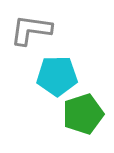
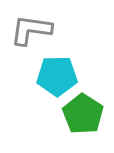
green pentagon: rotated 21 degrees counterclockwise
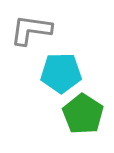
cyan pentagon: moved 4 px right, 3 px up
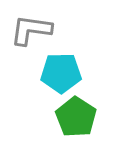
green pentagon: moved 7 px left, 3 px down
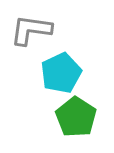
cyan pentagon: rotated 24 degrees counterclockwise
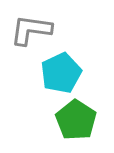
green pentagon: moved 3 px down
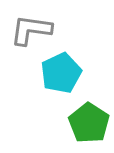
green pentagon: moved 13 px right, 3 px down
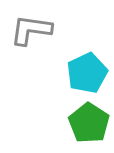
cyan pentagon: moved 26 px right
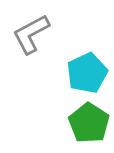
gray L-shape: moved 4 px down; rotated 36 degrees counterclockwise
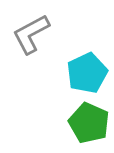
green pentagon: rotated 9 degrees counterclockwise
